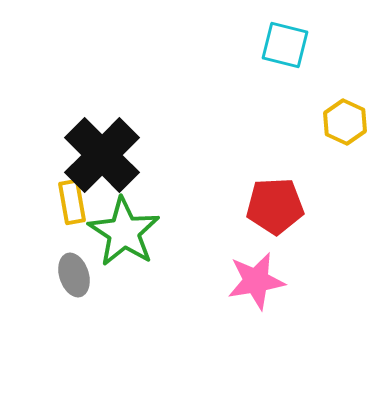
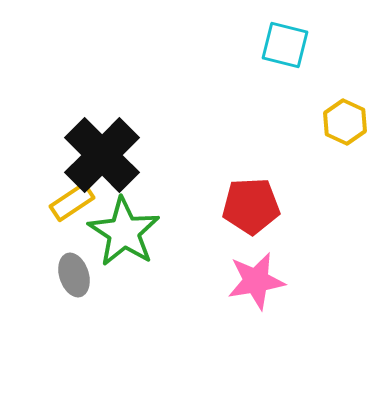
yellow rectangle: rotated 66 degrees clockwise
red pentagon: moved 24 px left
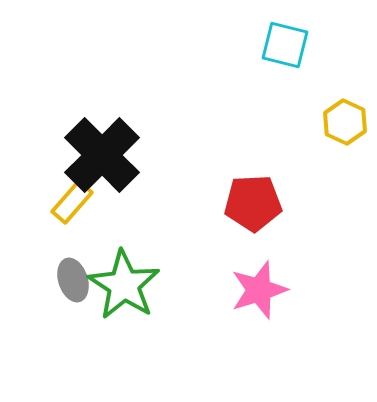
yellow rectangle: rotated 15 degrees counterclockwise
red pentagon: moved 2 px right, 3 px up
green star: moved 53 px down
gray ellipse: moved 1 px left, 5 px down
pink star: moved 3 px right, 9 px down; rotated 8 degrees counterclockwise
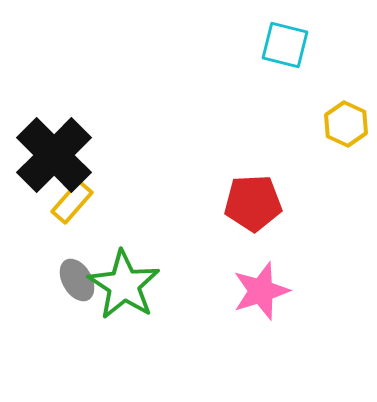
yellow hexagon: moved 1 px right, 2 px down
black cross: moved 48 px left
gray ellipse: moved 4 px right; rotated 12 degrees counterclockwise
pink star: moved 2 px right, 1 px down
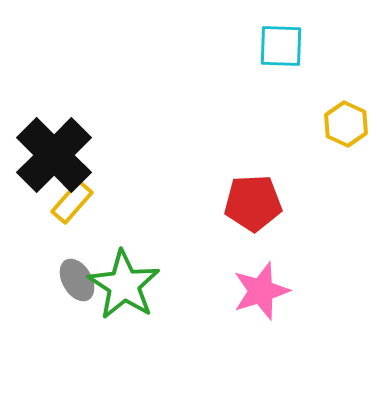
cyan square: moved 4 px left, 1 px down; rotated 12 degrees counterclockwise
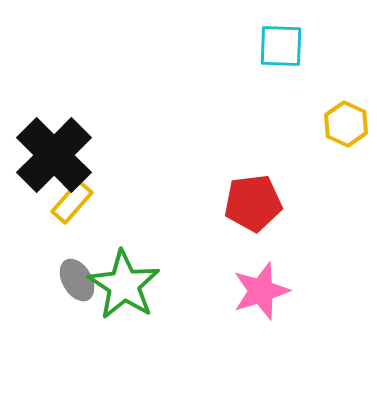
red pentagon: rotated 4 degrees counterclockwise
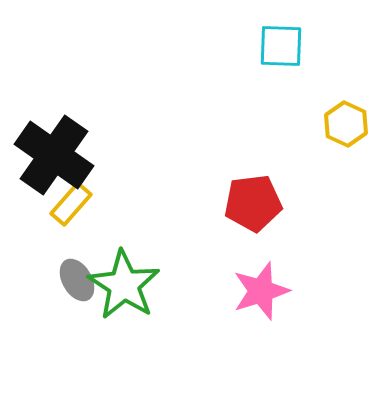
black cross: rotated 10 degrees counterclockwise
yellow rectangle: moved 1 px left, 2 px down
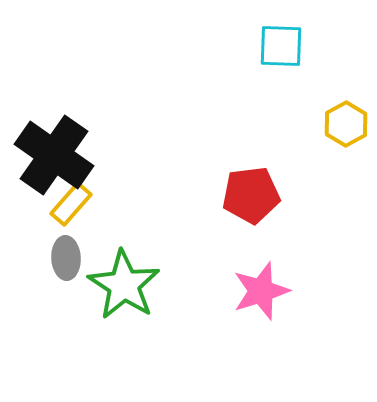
yellow hexagon: rotated 6 degrees clockwise
red pentagon: moved 2 px left, 8 px up
gray ellipse: moved 11 px left, 22 px up; rotated 27 degrees clockwise
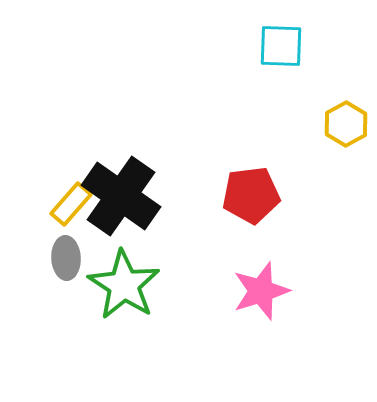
black cross: moved 67 px right, 41 px down
